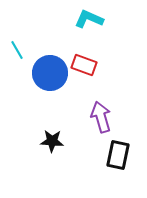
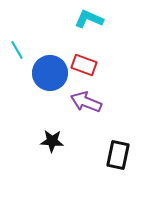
purple arrow: moved 15 px left, 15 px up; rotated 52 degrees counterclockwise
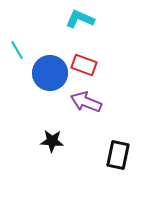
cyan L-shape: moved 9 px left
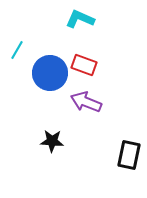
cyan line: rotated 60 degrees clockwise
black rectangle: moved 11 px right
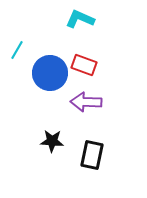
purple arrow: rotated 20 degrees counterclockwise
black rectangle: moved 37 px left
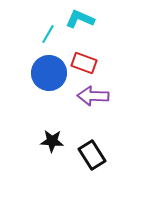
cyan line: moved 31 px right, 16 px up
red rectangle: moved 2 px up
blue circle: moved 1 px left
purple arrow: moved 7 px right, 6 px up
black rectangle: rotated 44 degrees counterclockwise
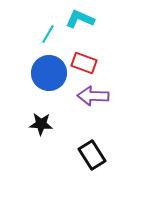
black star: moved 11 px left, 17 px up
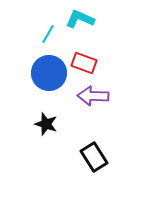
black star: moved 5 px right; rotated 15 degrees clockwise
black rectangle: moved 2 px right, 2 px down
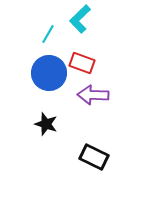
cyan L-shape: rotated 68 degrees counterclockwise
red rectangle: moved 2 px left
purple arrow: moved 1 px up
black rectangle: rotated 32 degrees counterclockwise
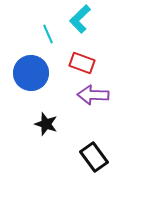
cyan line: rotated 54 degrees counterclockwise
blue circle: moved 18 px left
black rectangle: rotated 28 degrees clockwise
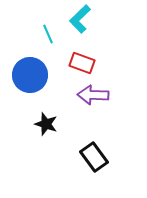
blue circle: moved 1 px left, 2 px down
